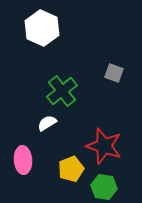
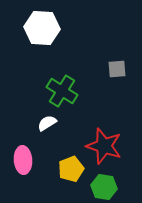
white hexagon: rotated 20 degrees counterclockwise
gray square: moved 3 px right, 4 px up; rotated 24 degrees counterclockwise
green cross: rotated 20 degrees counterclockwise
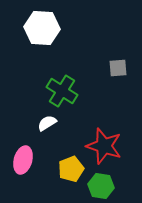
gray square: moved 1 px right, 1 px up
pink ellipse: rotated 20 degrees clockwise
green hexagon: moved 3 px left, 1 px up
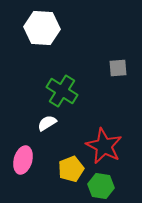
red star: rotated 9 degrees clockwise
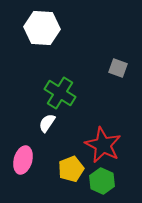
gray square: rotated 24 degrees clockwise
green cross: moved 2 px left, 2 px down
white semicircle: rotated 24 degrees counterclockwise
red star: moved 1 px left, 1 px up
green hexagon: moved 1 px right, 5 px up; rotated 15 degrees clockwise
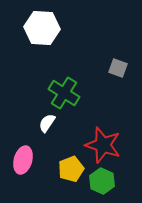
green cross: moved 4 px right
red star: rotated 9 degrees counterclockwise
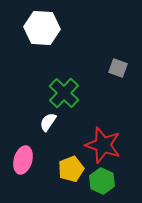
green cross: rotated 12 degrees clockwise
white semicircle: moved 1 px right, 1 px up
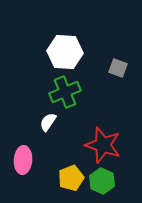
white hexagon: moved 23 px right, 24 px down
green cross: moved 1 px right, 1 px up; rotated 24 degrees clockwise
pink ellipse: rotated 12 degrees counterclockwise
yellow pentagon: moved 9 px down
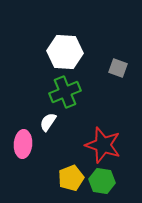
pink ellipse: moved 16 px up
green hexagon: rotated 15 degrees counterclockwise
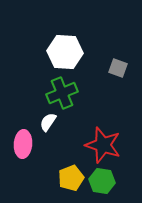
green cross: moved 3 px left, 1 px down
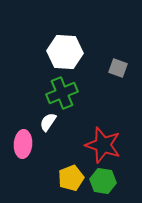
green hexagon: moved 1 px right
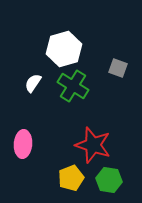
white hexagon: moved 1 px left, 3 px up; rotated 20 degrees counterclockwise
green cross: moved 11 px right, 7 px up; rotated 36 degrees counterclockwise
white semicircle: moved 15 px left, 39 px up
red star: moved 10 px left
green hexagon: moved 6 px right, 1 px up
